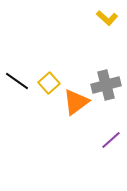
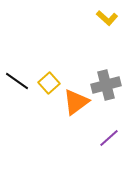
purple line: moved 2 px left, 2 px up
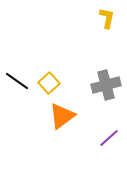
yellow L-shape: rotated 120 degrees counterclockwise
orange triangle: moved 14 px left, 14 px down
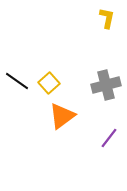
purple line: rotated 10 degrees counterclockwise
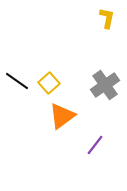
gray cross: moved 1 px left; rotated 20 degrees counterclockwise
purple line: moved 14 px left, 7 px down
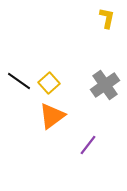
black line: moved 2 px right
orange triangle: moved 10 px left
purple line: moved 7 px left
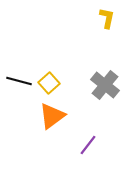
black line: rotated 20 degrees counterclockwise
gray cross: rotated 16 degrees counterclockwise
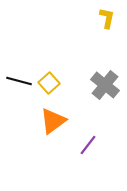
orange triangle: moved 1 px right, 5 px down
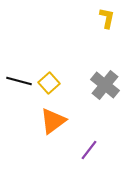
purple line: moved 1 px right, 5 px down
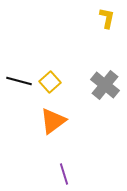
yellow square: moved 1 px right, 1 px up
purple line: moved 25 px left, 24 px down; rotated 55 degrees counterclockwise
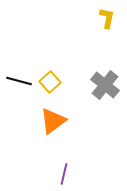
purple line: rotated 30 degrees clockwise
